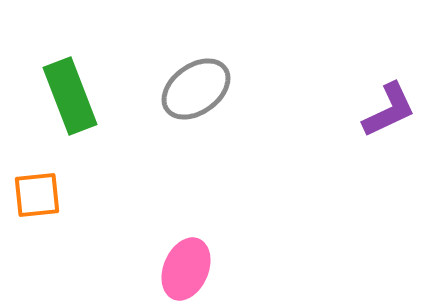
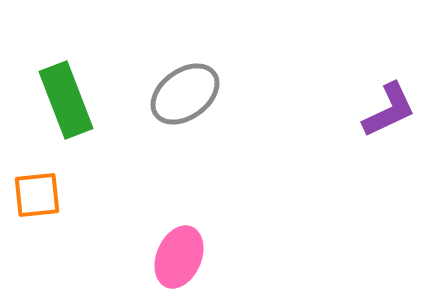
gray ellipse: moved 11 px left, 5 px down
green rectangle: moved 4 px left, 4 px down
pink ellipse: moved 7 px left, 12 px up
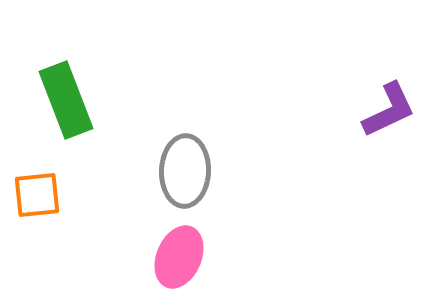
gray ellipse: moved 77 px down; rotated 52 degrees counterclockwise
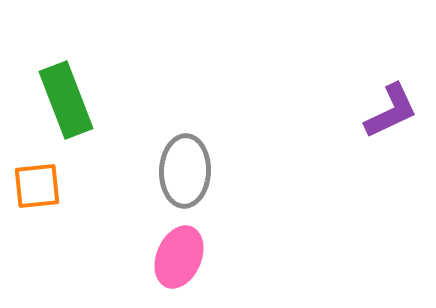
purple L-shape: moved 2 px right, 1 px down
orange square: moved 9 px up
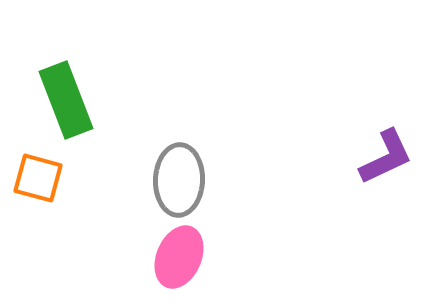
purple L-shape: moved 5 px left, 46 px down
gray ellipse: moved 6 px left, 9 px down
orange square: moved 1 px right, 8 px up; rotated 21 degrees clockwise
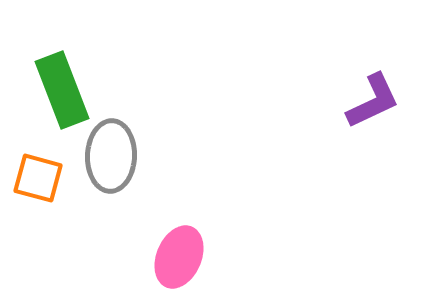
green rectangle: moved 4 px left, 10 px up
purple L-shape: moved 13 px left, 56 px up
gray ellipse: moved 68 px left, 24 px up
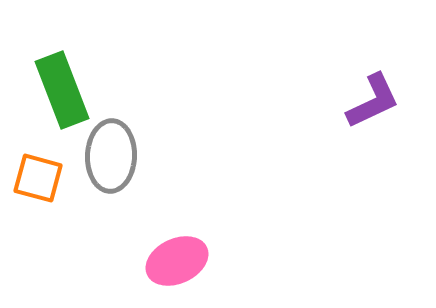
pink ellipse: moved 2 px left, 4 px down; rotated 42 degrees clockwise
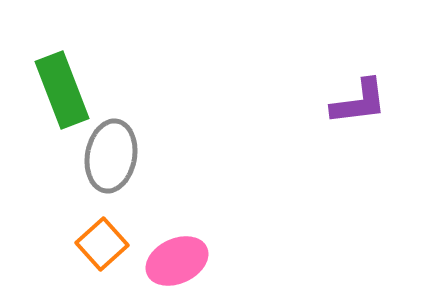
purple L-shape: moved 14 px left, 1 px down; rotated 18 degrees clockwise
gray ellipse: rotated 8 degrees clockwise
orange square: moved 64 px right, 66 px down; rotated 33 degrees clockwise
